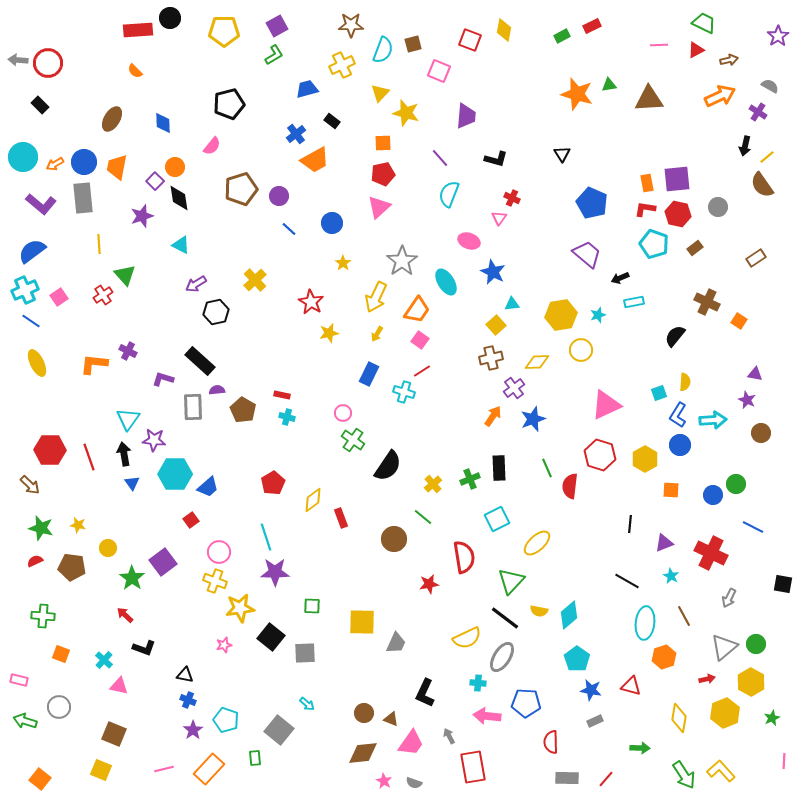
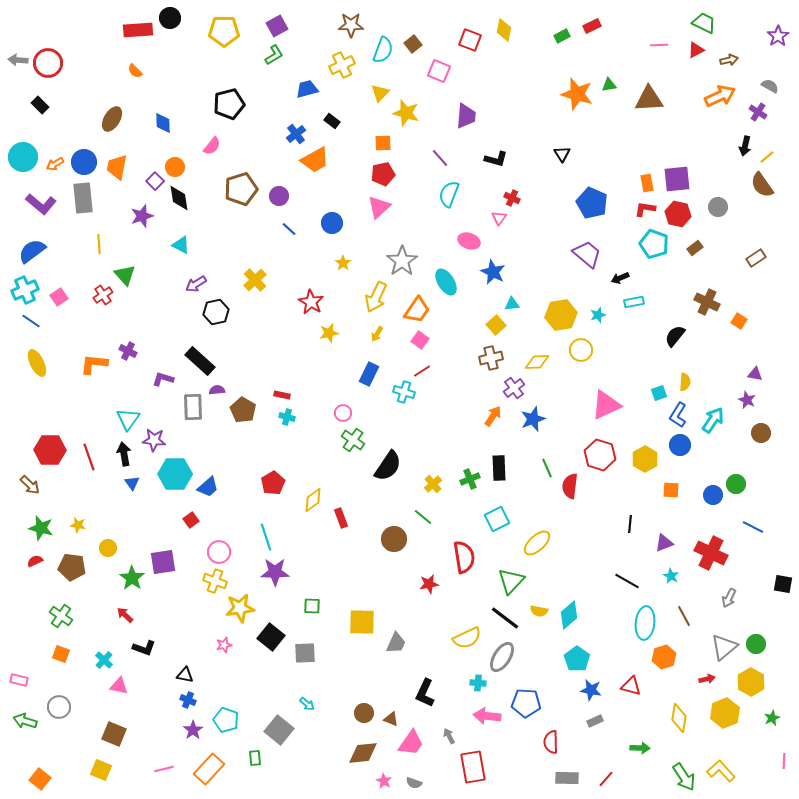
brown square at (413, 44): rotated 24 degrees counterclockwise
cyan arrow at (713, 420): rotated 52 degrees counterclockwise
purple square at (163, 562): rotated 28 degrees clockwise
green cross at (43, 616): moved 18 px right; rotated 30 degrees clockwise
green arrow at (684, 775): moved 2 px down
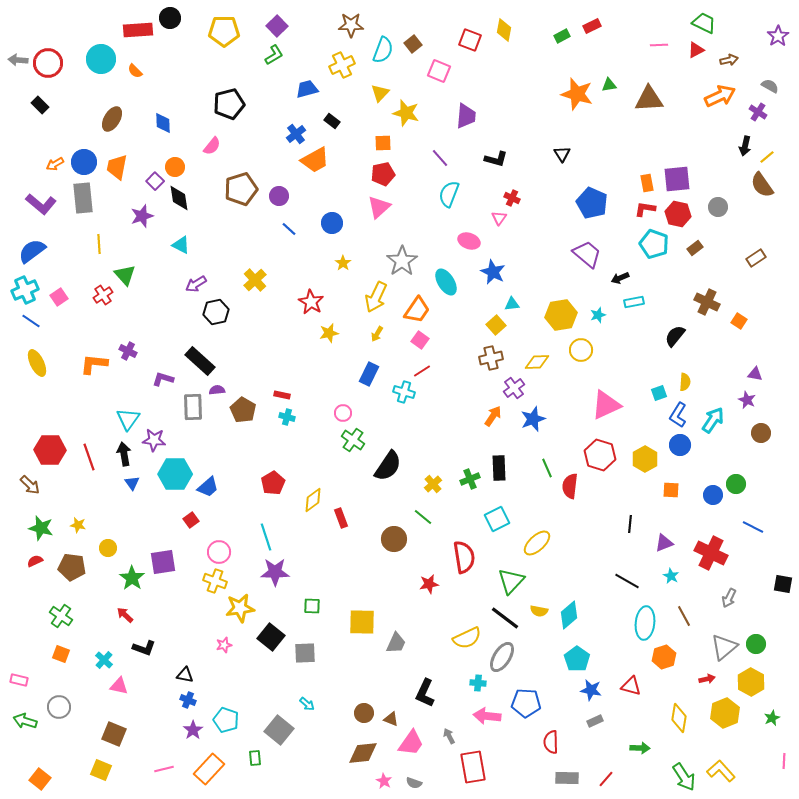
purple square at (277, 26): rotated 15 degrees counterclockwise
cyan circle at (23, 157): moved 78 px right, 98 px up
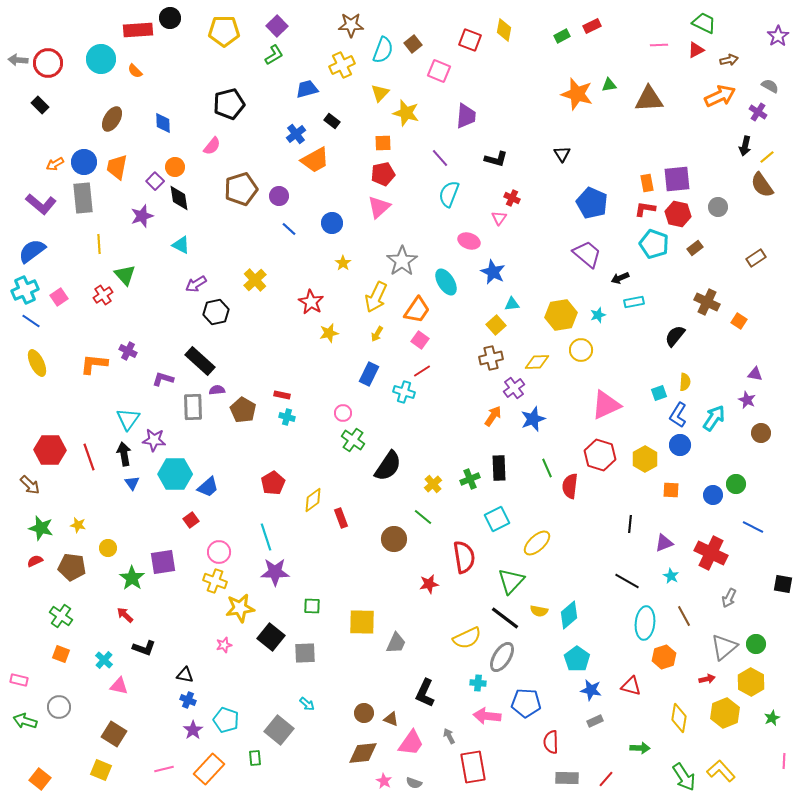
cyan arrow at (713, 420): moved 1 px right, 2 px up
brown square at (114, 734): rotated 10 degrees clockwise
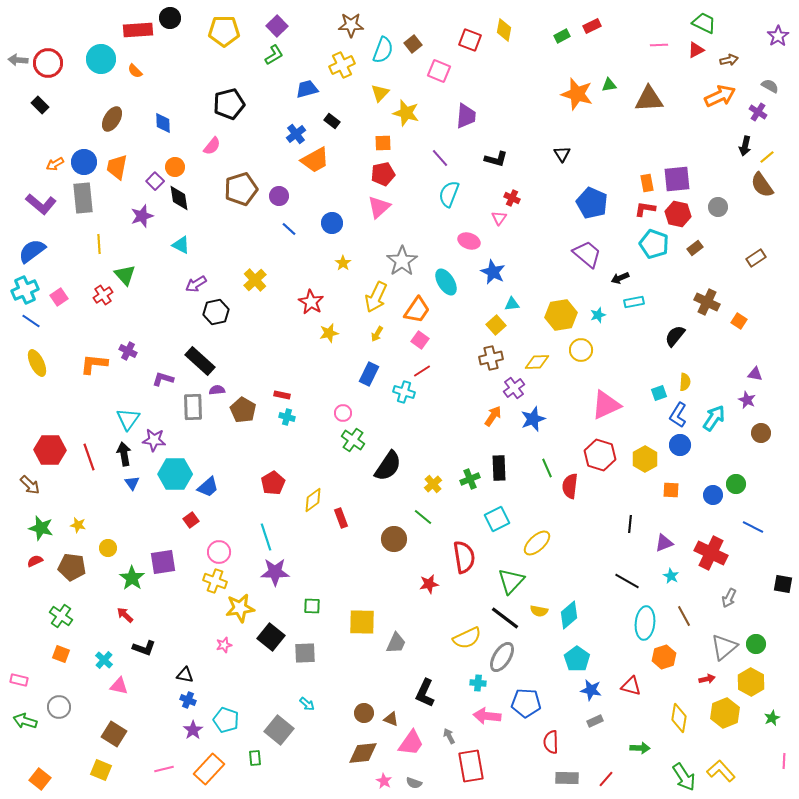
red rectangle at (473, 767): moved 2 px left, 1 px up
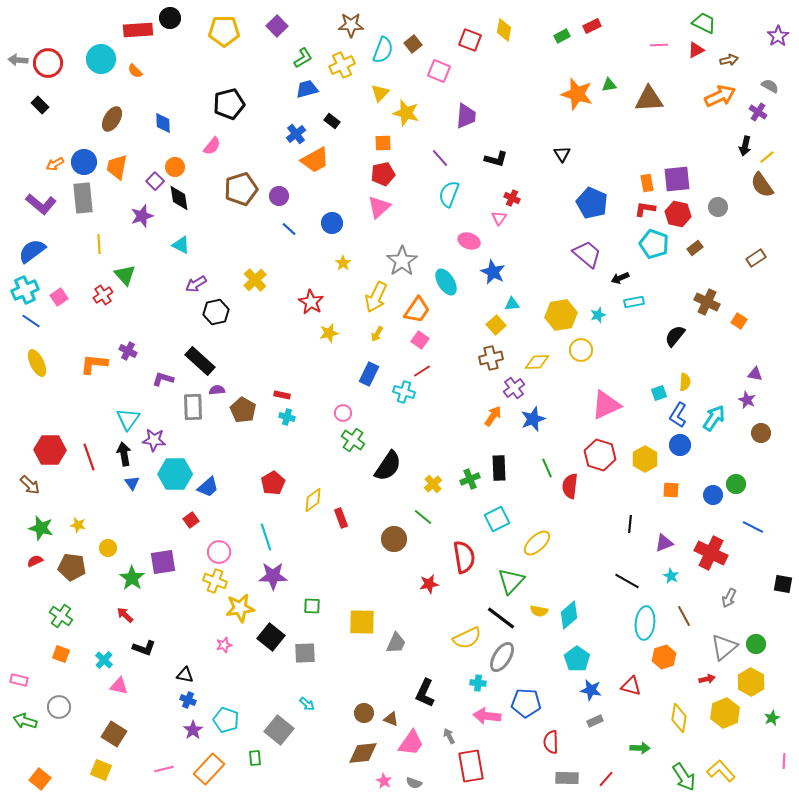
green L-shape at (274, 55): moved 29 px right, 3 px down
purple star at (275, 572): moved 2 px left, 4 px down
black line at (505, 618): moved 4 px left
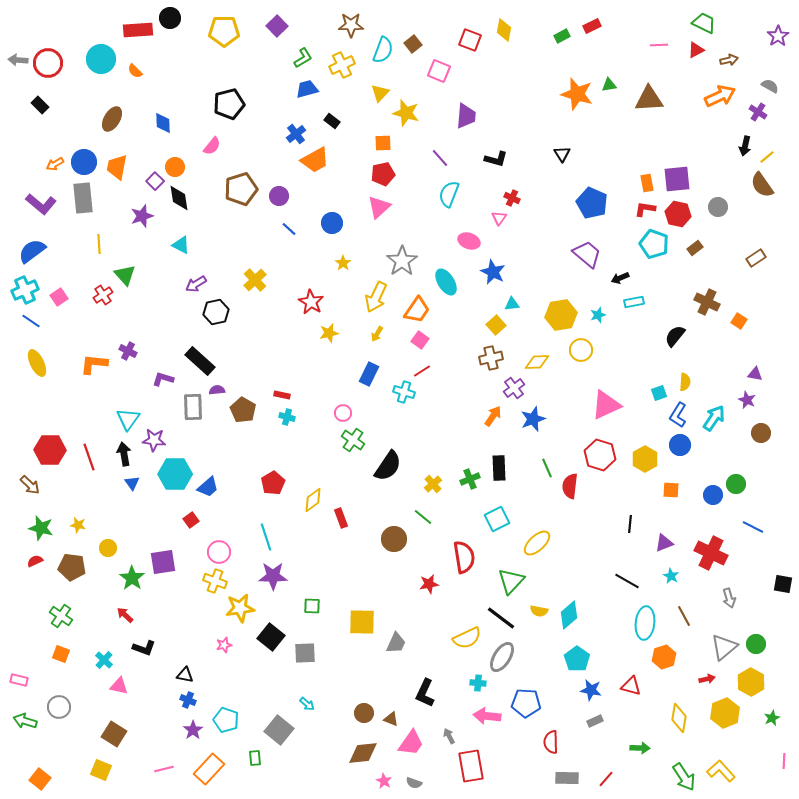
gray arrow at (729, 598): rotated 42 degrees counterclockwise
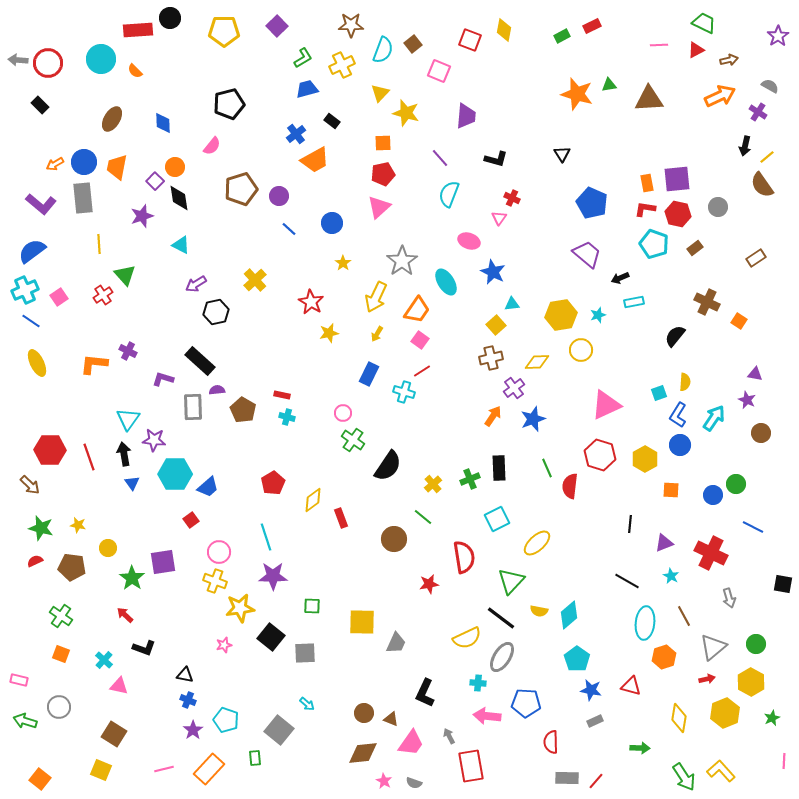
gray triangle at (724, 647): moved 11 px left
red line at (606, 779): moved 10 px left, 2 px down
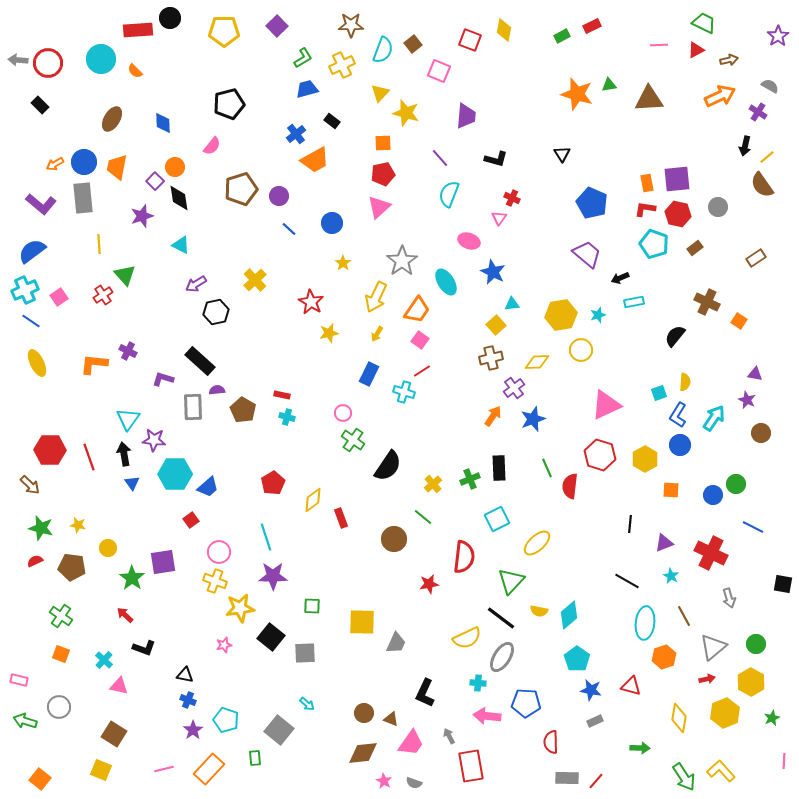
red semicircle at (464, 557): rotated 16 degrees clockwise
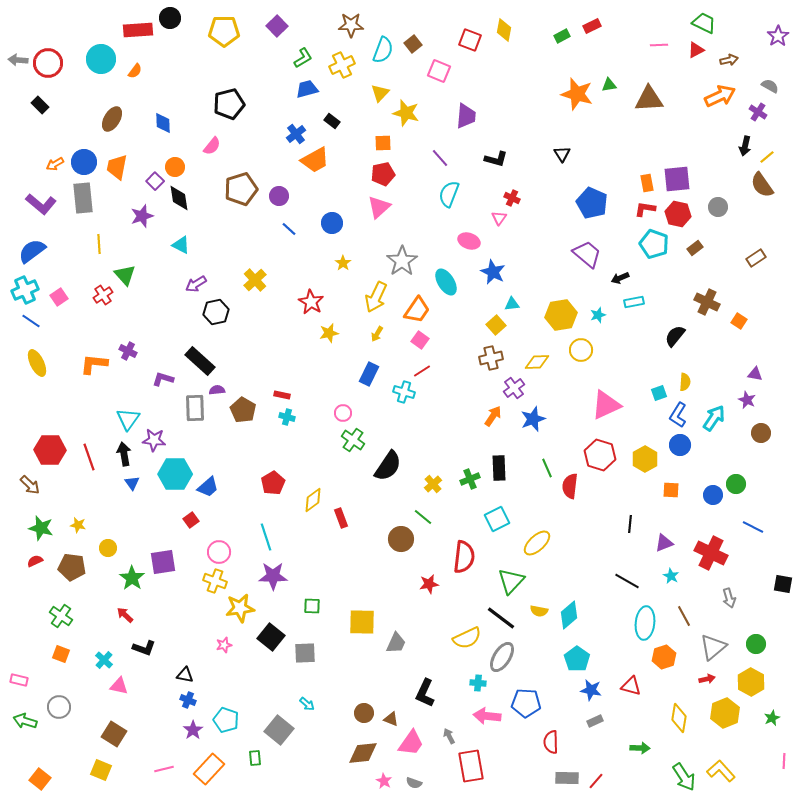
orange semicircle at (135, 71): rotated 98 degrees counterclockwise
gray rectangle at (193, 407): moved 2 px right, 1 px down
brown circle at (394, 539): moved 7 px right
